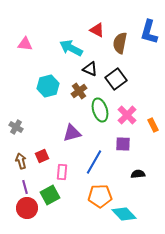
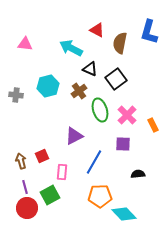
gray cross: moved 32 px up; rotated 24 degrees counterclockwise
purple triangle: moved 2 px right, 3 px down; rotated 12 degrees counterclockwise
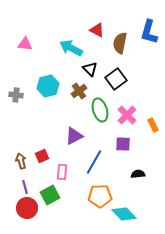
black triangle: rotated 21 degrees clockwise
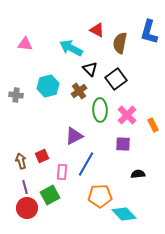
green ellipse: rotated 15 degrees clockwise
blue line: moved 8 px left, 2 px down
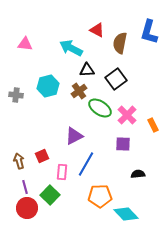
black triangle: moved 3 px left, 1 px down; rotated 49 degrees counterclockwise
green ellipse: moved 2 px up; rotated 55 degrees counterclockwise
brown arrow: moved 2 px left
green square: rotated 18 degrees counterclockwise
cyan diamond: moved 2 px right
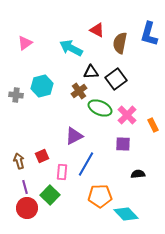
blue L-shape: moved 2 px down
pink triangle: moved 1 px up; rotated 42 degrees counterclockwise
black triangle: moved 4 px right, 2 px down
cyan hexagon: moved 6 px left
green ellipse: rotated 10 degrees counterclockwise
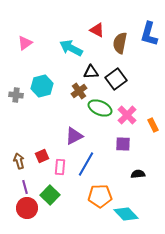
pink rectangle: moved 2 px left, 5 px up
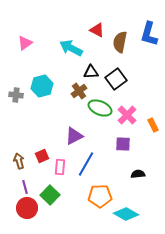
brown semicircle: moved 1 px up
cyan diamond: rotated 15 degrees counterclockwise
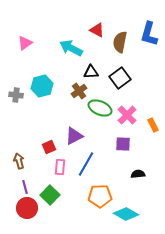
black square: moved 4 px right, 1 px up
red square: moved 7 px right, 9 px up
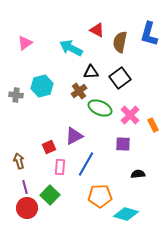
pink cross: moved 3 px right
cyan diamond: rotated 15 degrees counterclockwise
